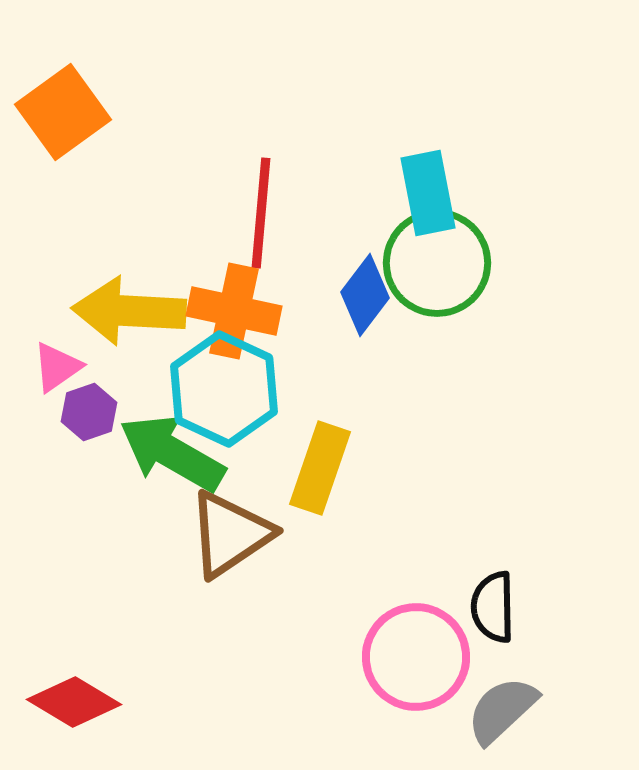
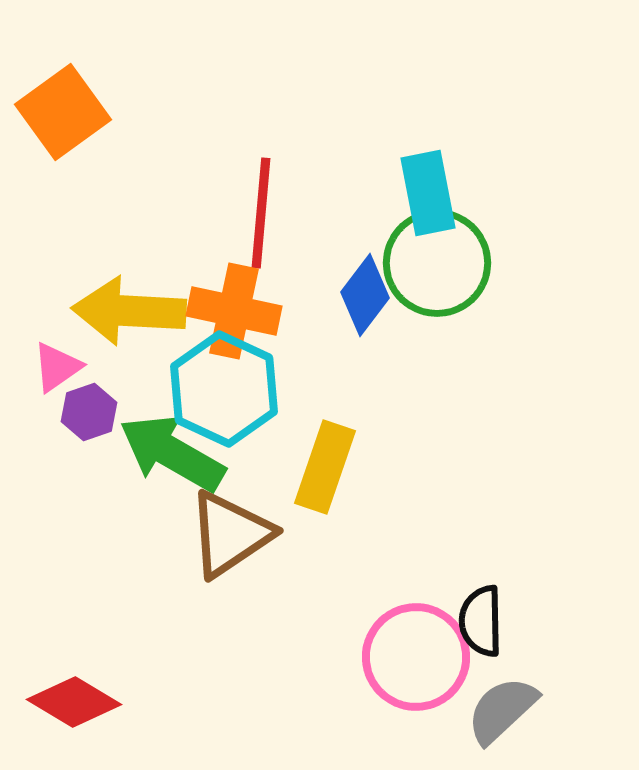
yellow rectangle: moved 5 px right, 1 px up
black semicircle: moved 12 px left, 14 px down
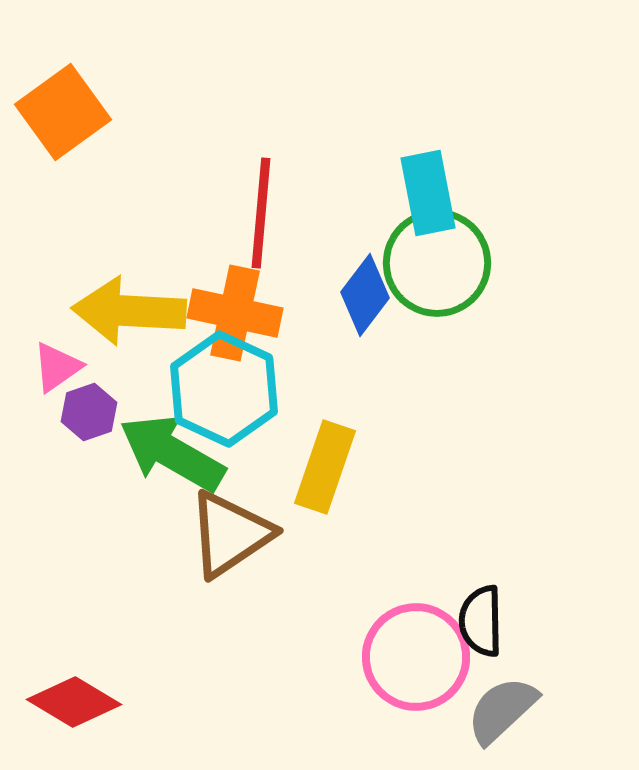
orange cross: moved 1 px right, 2 px down
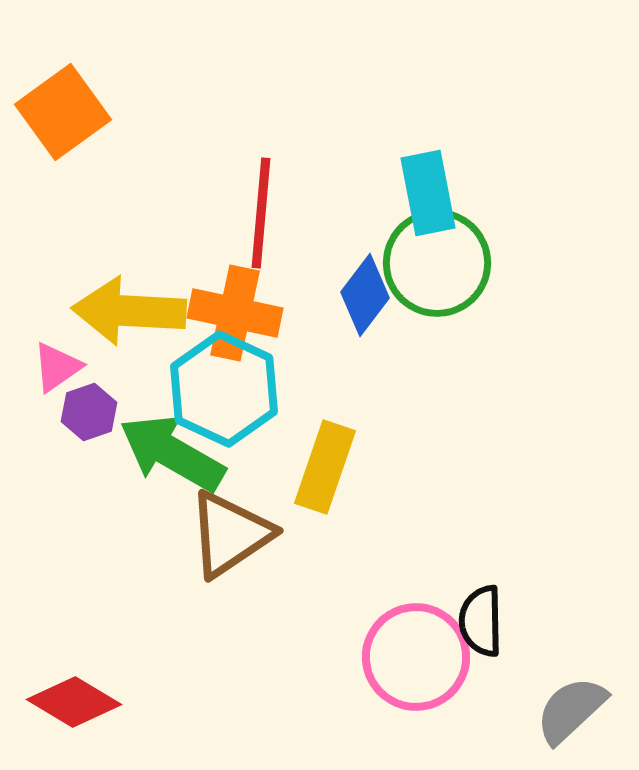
gray semicircle: moved 69 px right
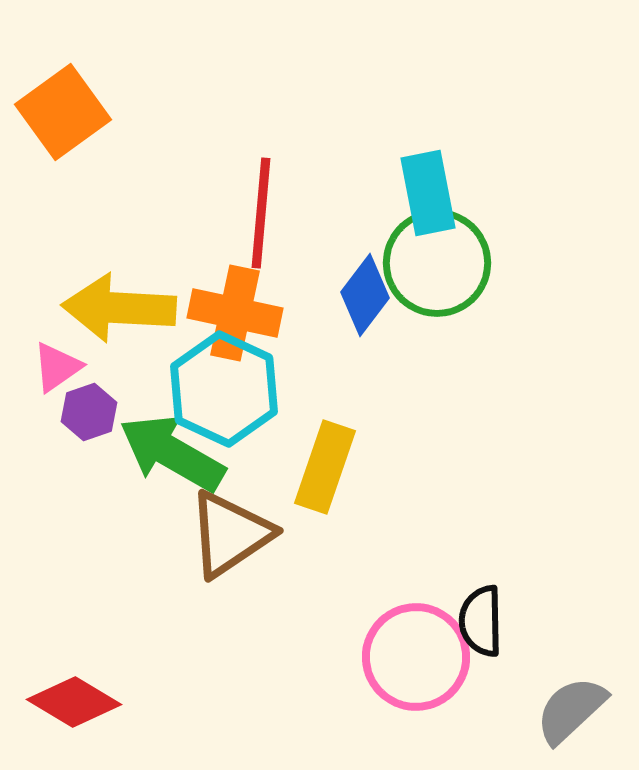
yellow arrow: moved 10 px left, 3 px up
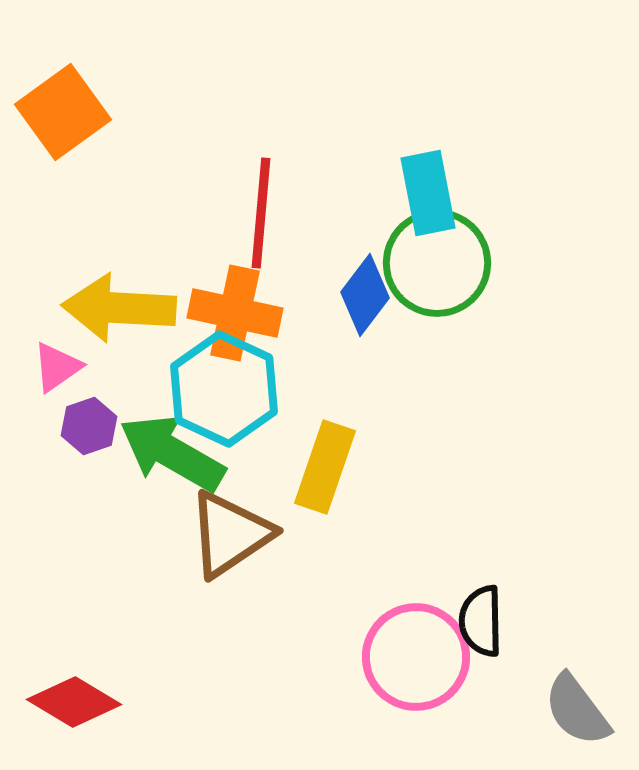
purple hexagon: moved 14 px down
gray semicircle: moved 6 px right; rotated 84 degrees counterclockwise
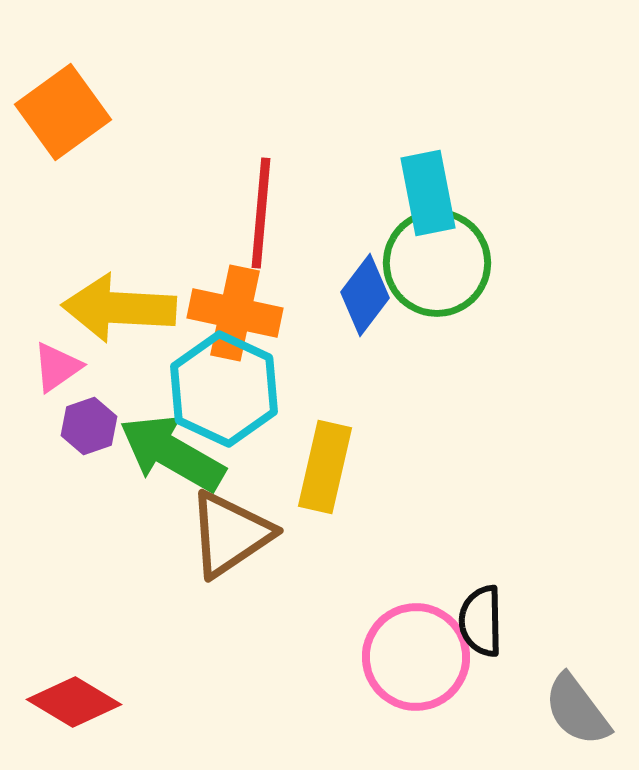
yellow rectangle: rotated 6 degrees counterclockwise
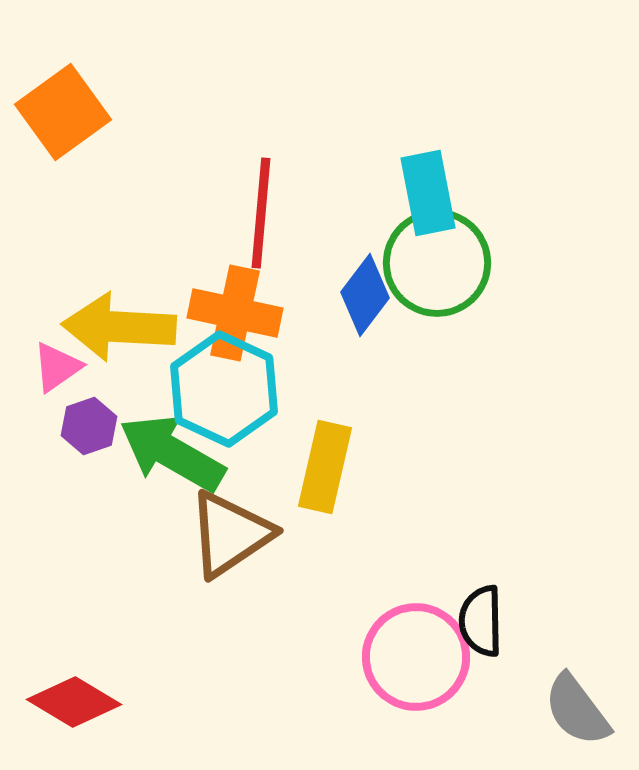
yellow arrow: moved 19 px down
